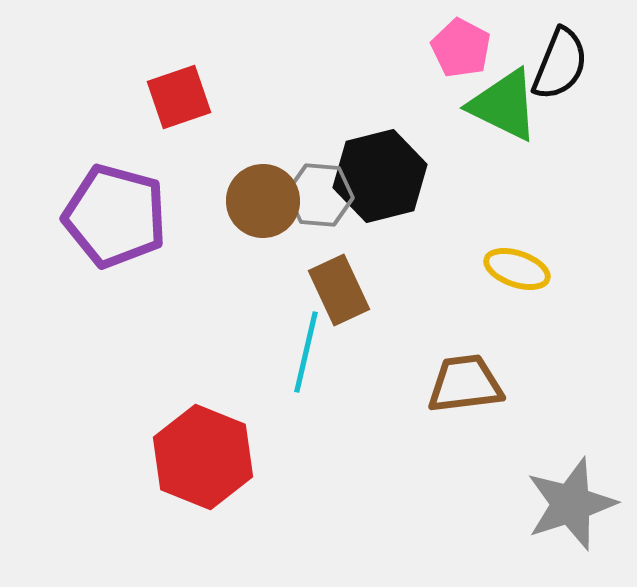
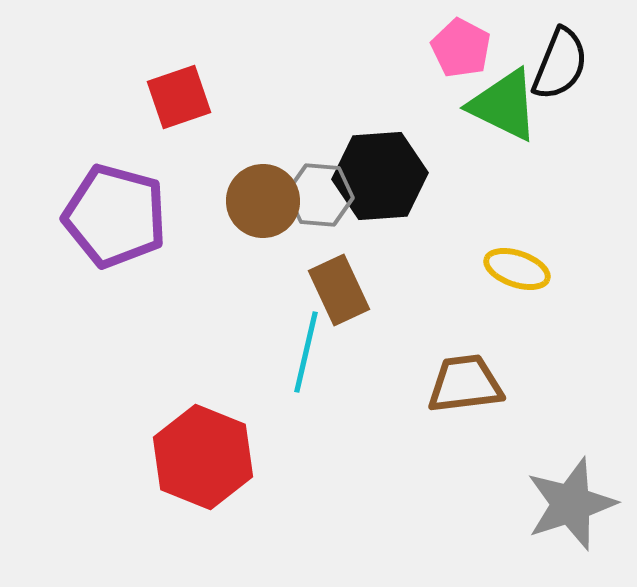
black hexagon: rotated 10 degrees clockwise
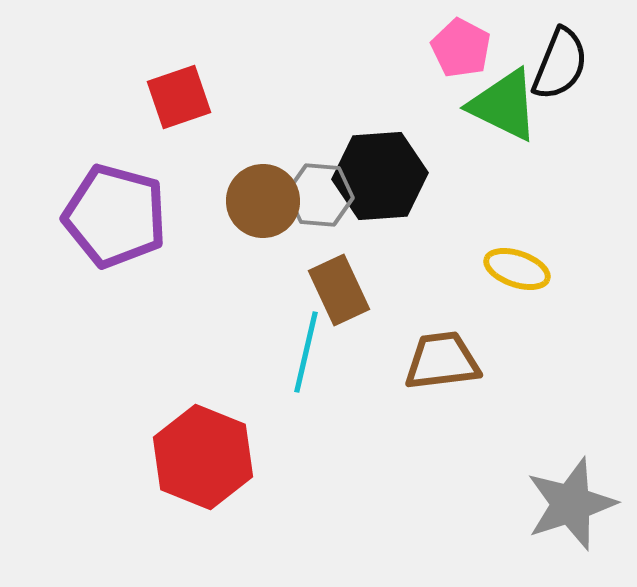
brown trapezoid: moved 23 px left, 23 px up
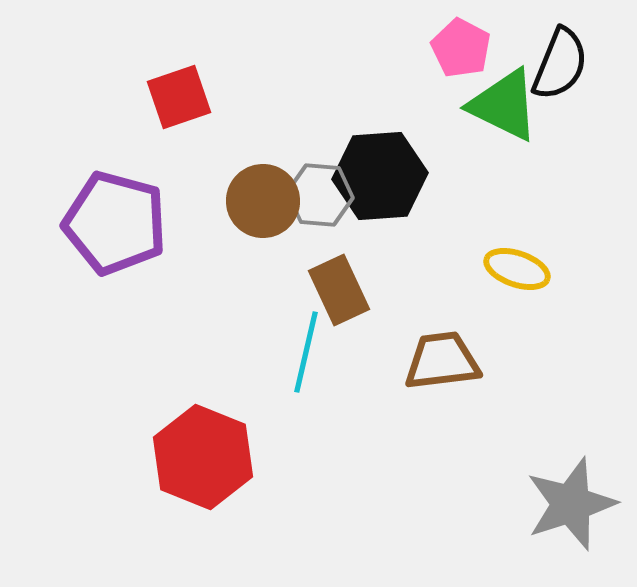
purple pentagon: moved 7 px down
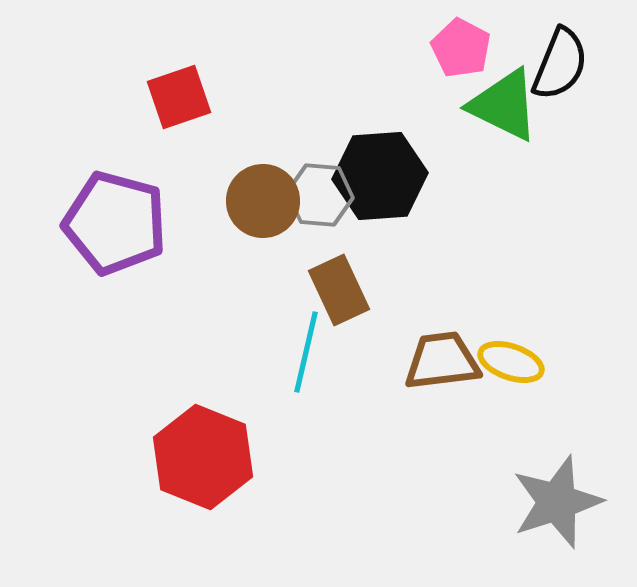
yellow ellipse: moved 6 px left, 93 px down
gray star: moved 14 px left, 2 px up
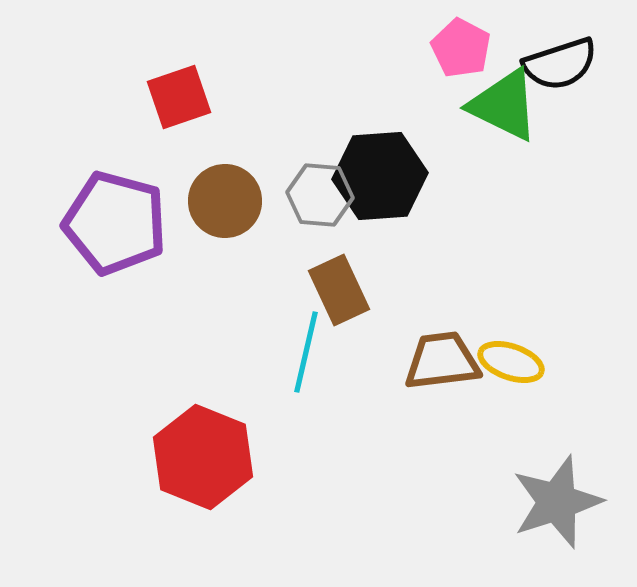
black semicircle: rotated 50 degrees clockwise
brown circle: moved 38 px left
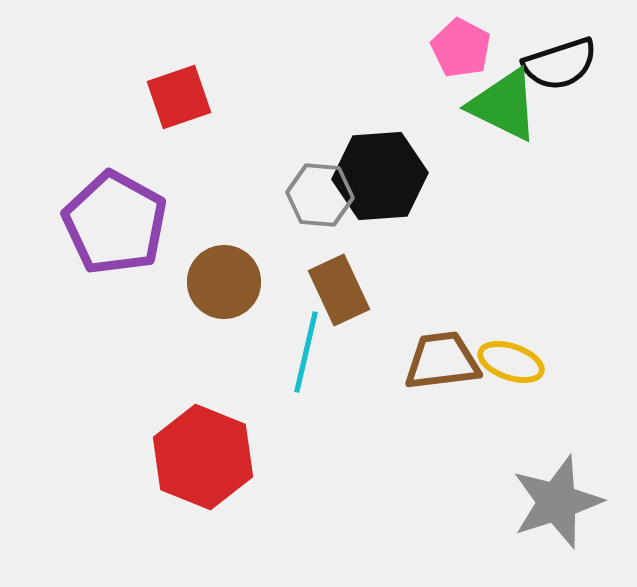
brown circle: moved 1 px left, 81 px down
purple pentagon: rotated 14 degrees clockwise
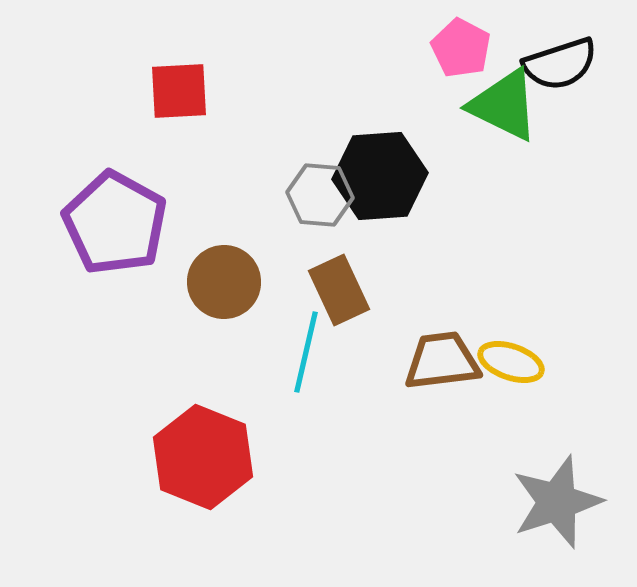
red square: moved 6 px up; rotated 16 degrees clockwise
